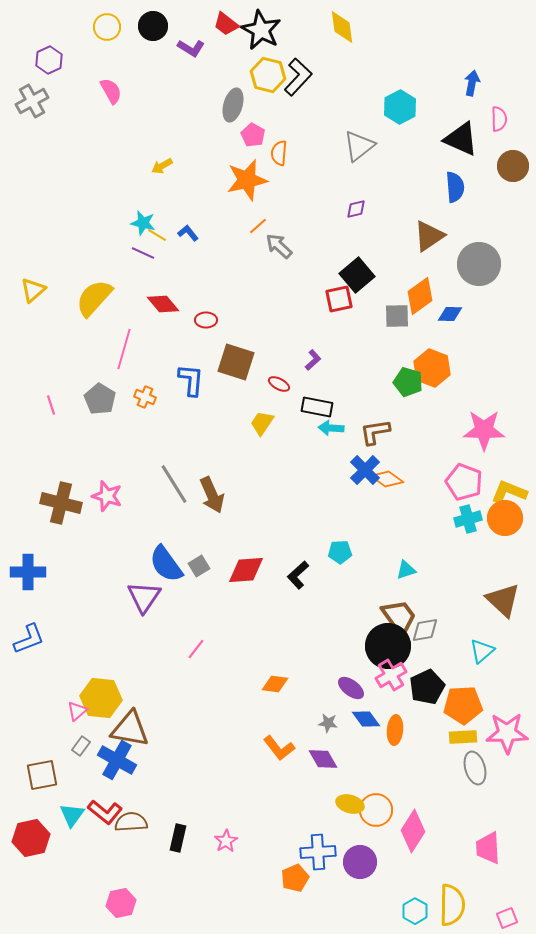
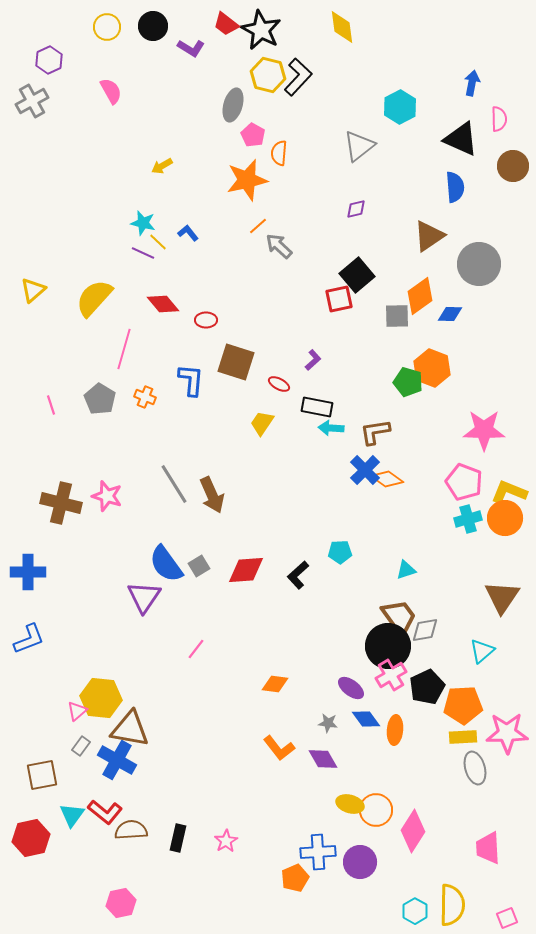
yellow line at (157, 235): moved 1 px right, 7 px down; rotated 12 degrees clockwise
brown triangle at (503, 600): moved 1 px left, 3 px up; rotated 21 degrees clockwise
brown semicircle at (131, 822): moved 8 px down
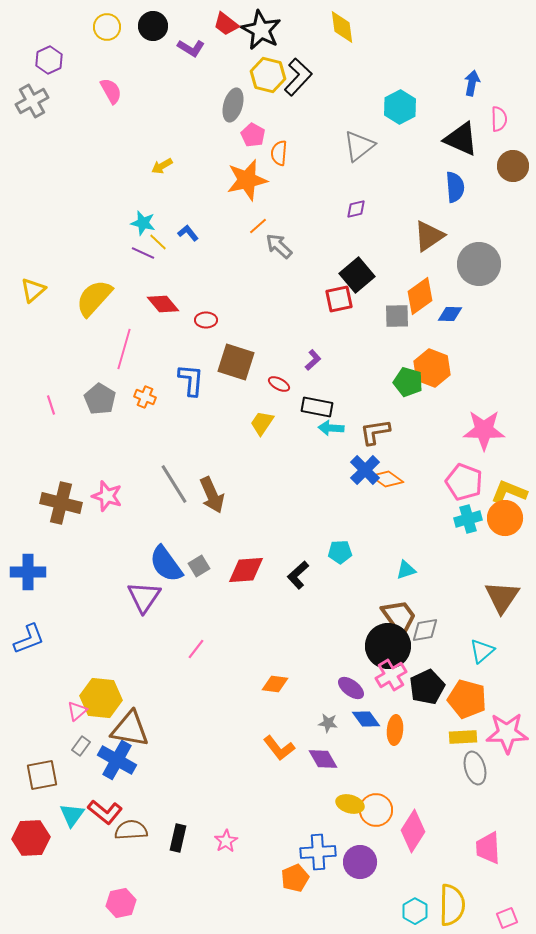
orange pentagon at (463, 705): moved 4 px right, 6 px up; rotated 18 degrees clockwise
red hexagon at (31, 838): rotated 9 degrees clockwise
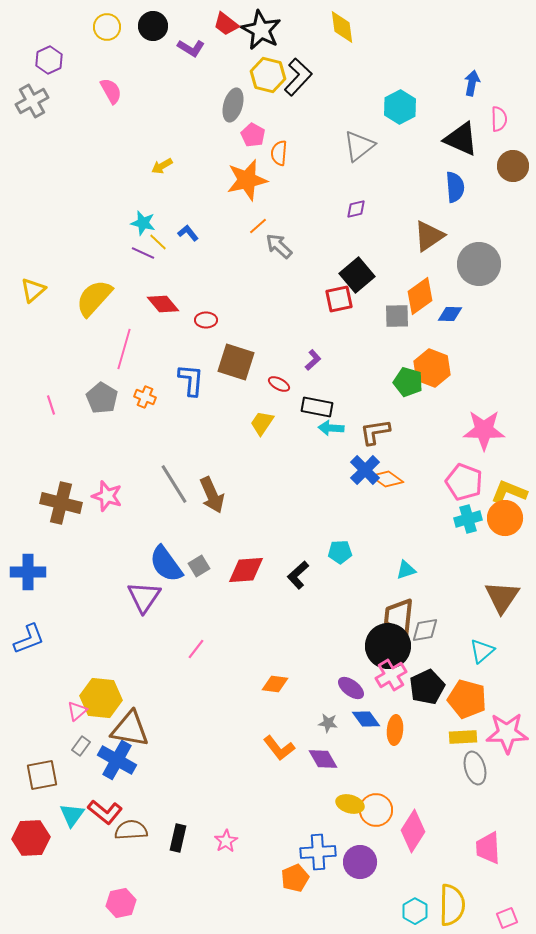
gray pentagon at (100, 399): moved 2 px right, 1 px up
brown trapezoid at (399, 617): rotated 138 degrees counterclockwise
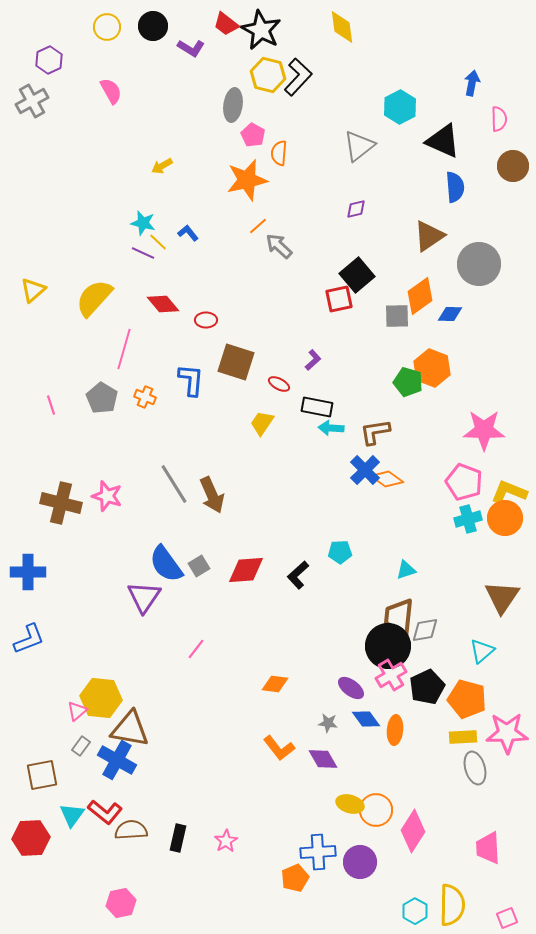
gray ellipse at (233, 105): rotated 8 degrees counterclockwise
black triangle at (461, 139): moved 18 px left, 2 px down
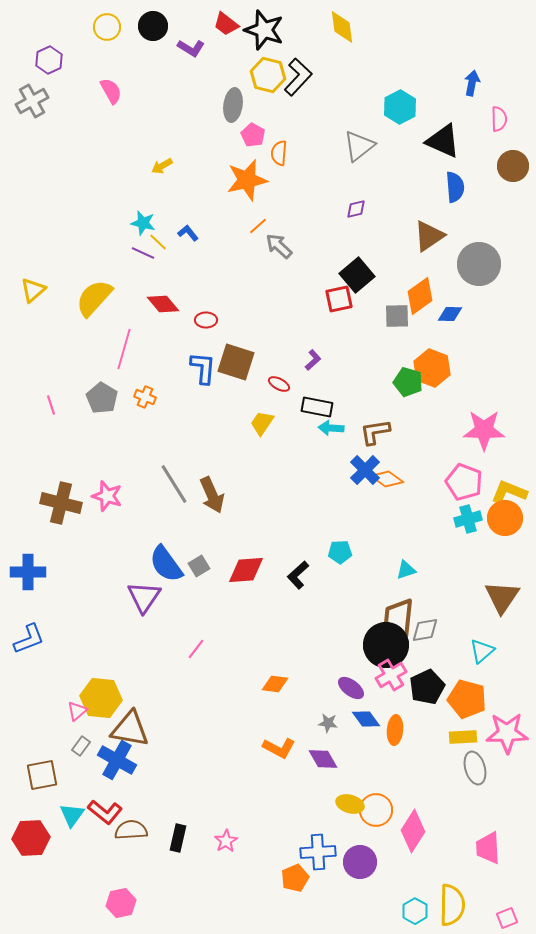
black star at (261, 30): moved 3 px right; rotated 9 degrees counterclockwise
blue L-shape at (191, 380): moved 12 px right, 12 px up
black circle at (388, 646): moved 2 px left, 1 px up
orange L-shape at (279, 748): rotated 24 degrees counterclockwise
